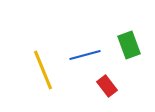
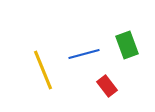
green rectangle: moved 2 px left
blue line: moved 1 px left, 1 px up
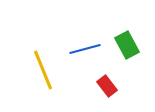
green rectangle: rotated 8 degrees counterclockwise
blue line: moved 1 px right, 5 px up
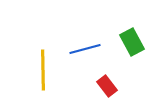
green rectangle: moved 5 px right, 3 px up
yellow line: rotated 21 degrees clockwise
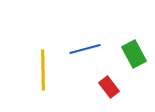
green rectangle: moved 2 px right, 12 px down
red rectangle: moved 2 px right, 1 px down
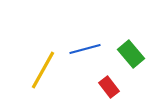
green rectangle: moved 3 px left; rotated 12 degrees counterclockwise
yellow line: rotated 30 degrees clockwise
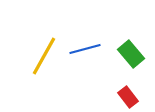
yellow line: moved 1 px right, 14 px up
red rectangle: moved 19 px right, 10 px down
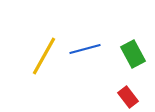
green rectangle: moved 2 px right; rotated 12 degrees clockwise
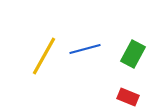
green rectangle: rotated 56 degrees clockwise
red rectangle: rotated 30 degrees counterclockwise
